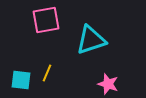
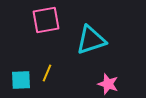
cyan square: rotated 10 degrees counterclockwise
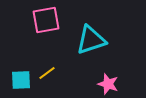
yellow line: rotated 30 degrees clockwise
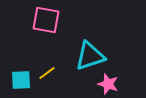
pink square: rotated 20 degrees clockwise
cyan triangle: moved 1 px left, 16 px down
